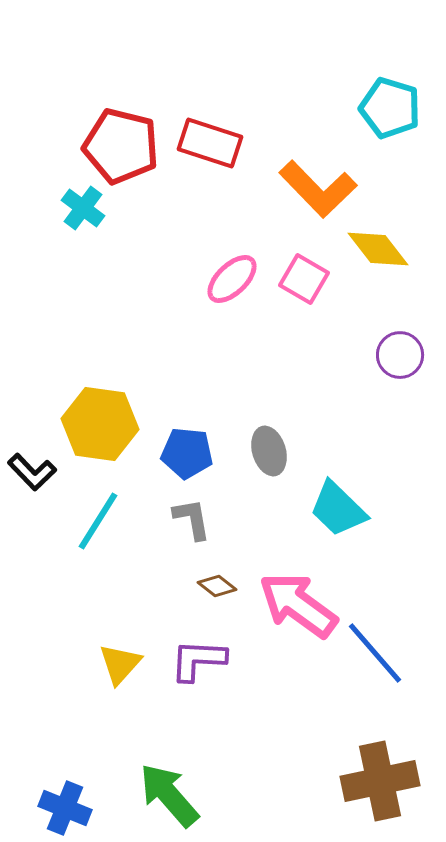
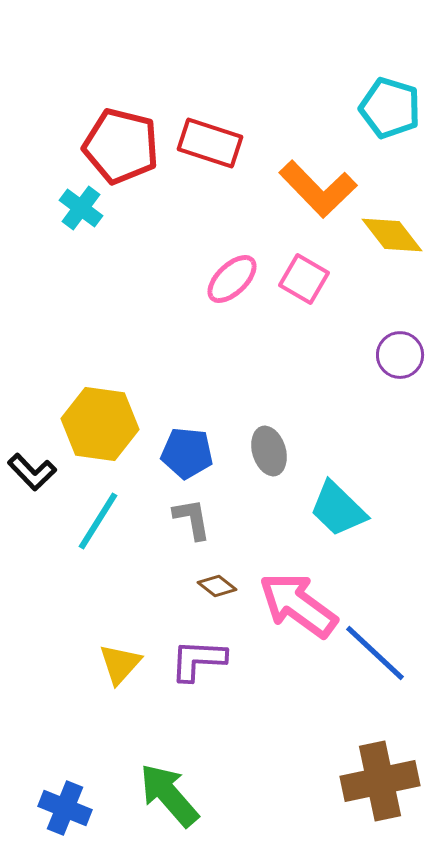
cyan cross: moved 2 px left
yellow diamond: moved 14 px right, 14 px up
blue line: rotated 6 degrees counterclockwise
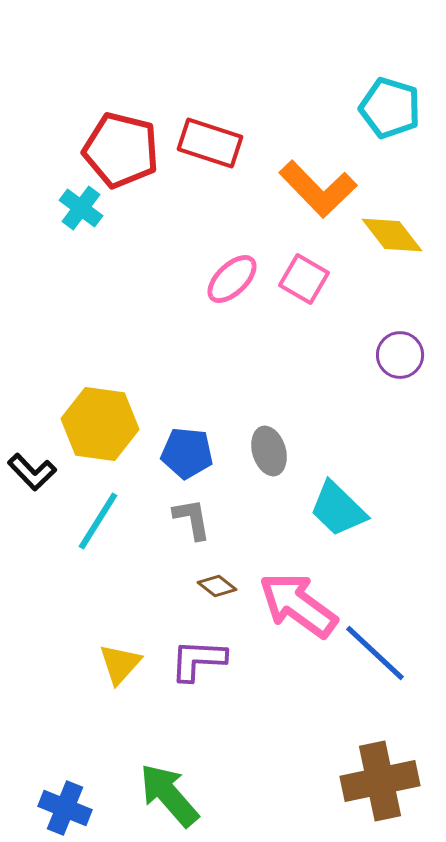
red pentagon: moved 4 px down
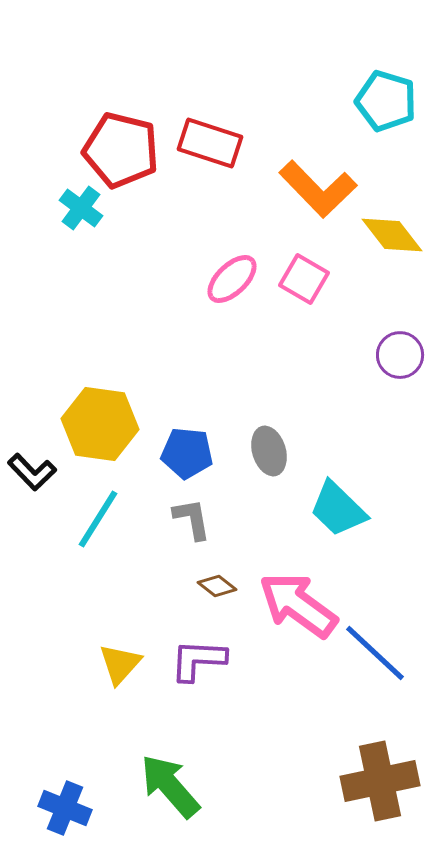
cyan pentagon: moved 4 px left, 7 px up
cyan line: moved 2 px up
green arrow: moved 1 px right, 9 px up
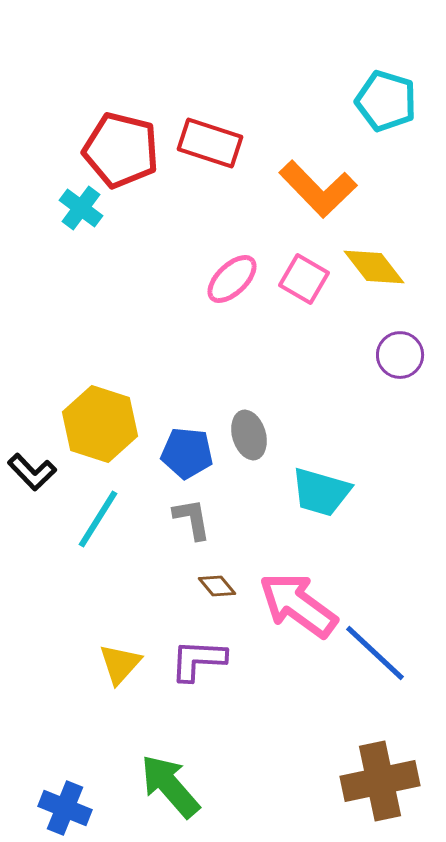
yellow diamond: moved 18 px left, 32 px down
yellow hexagon: rotated 10 degrees clockwise
gray ellipse: moved 20 px left, 16 px up
cyan trapezoid: moved 17 px left, 17 px up; rotated 28 degrees counterclockwise
brown diamond: rotated 12 degrees clockwise
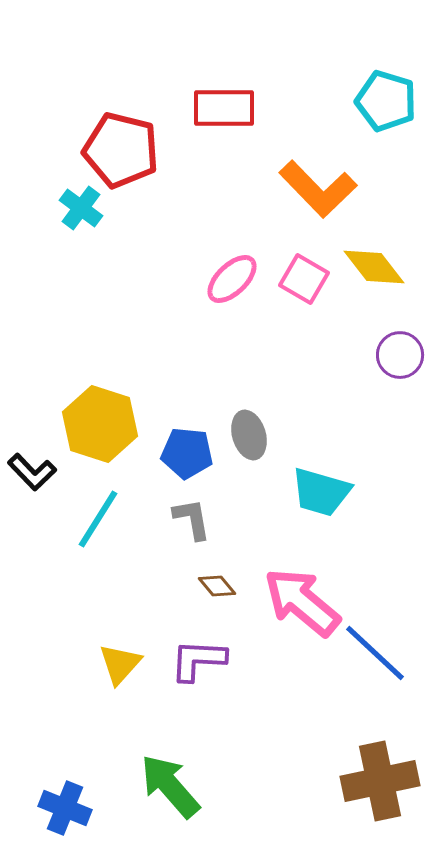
red rectangle: moved 14 px right, 35 px up; rotated 18 degrees counterclockwise
pink arrow: moved 4 px right, 3 px up; rotated 4 degrees clockwise
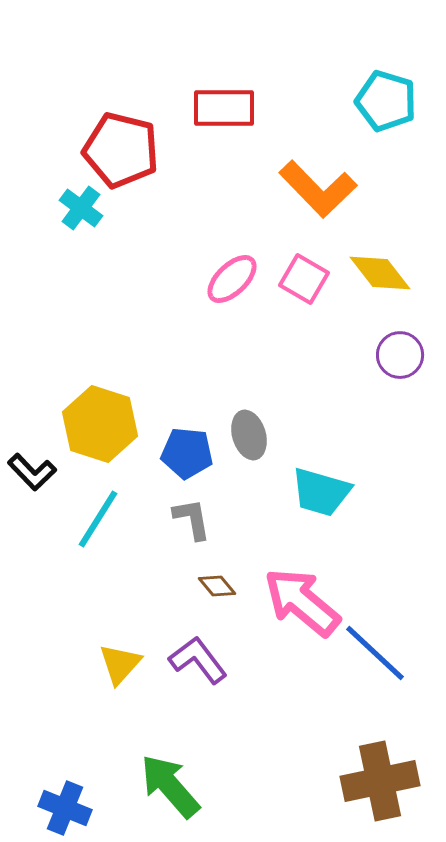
yellow diamond: moved 6 px right, 6 px down
purple L-shape: rotated 50 degrees clockwise
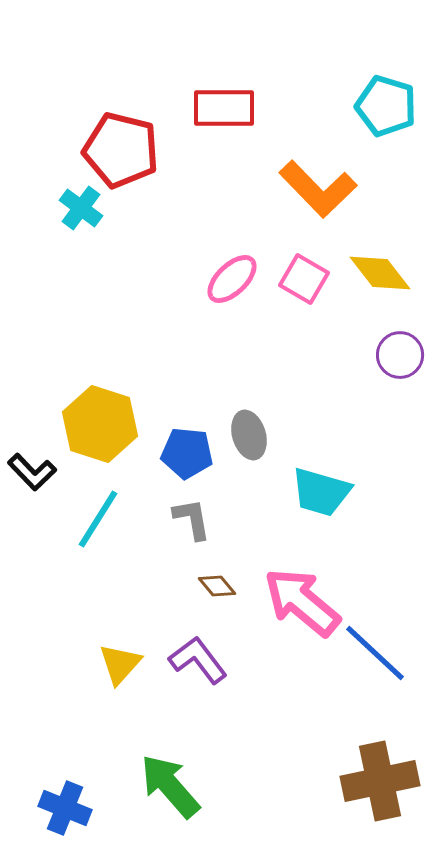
cyan pentagon: moved 5 px down
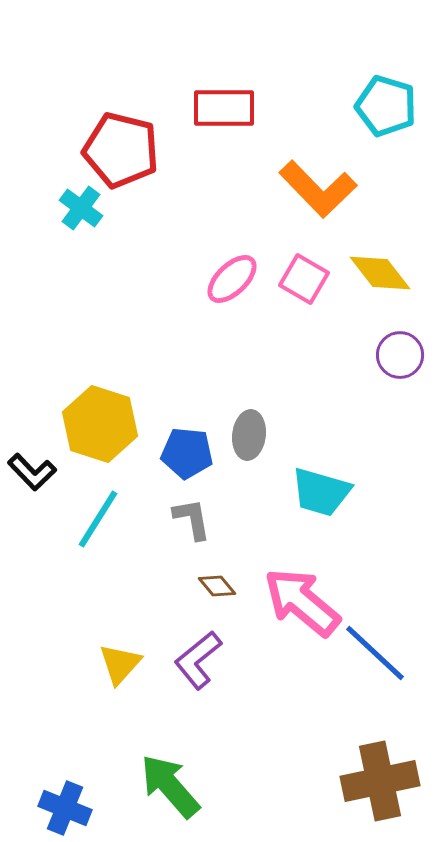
gray ellipse: rotated 24 degrees clockwise
purple L-shape: rotated 92 degrees counterclockwise
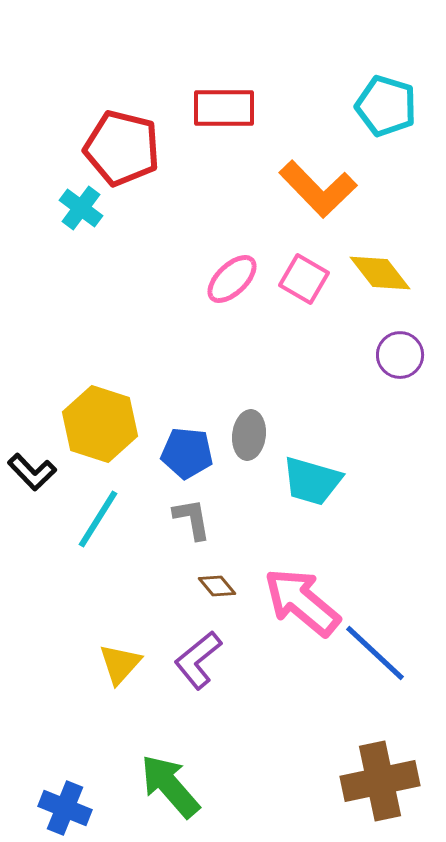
red pentagon: moved 1 px right, 2 px up
cyan trapezoid: moved 9 px left, 11 px up
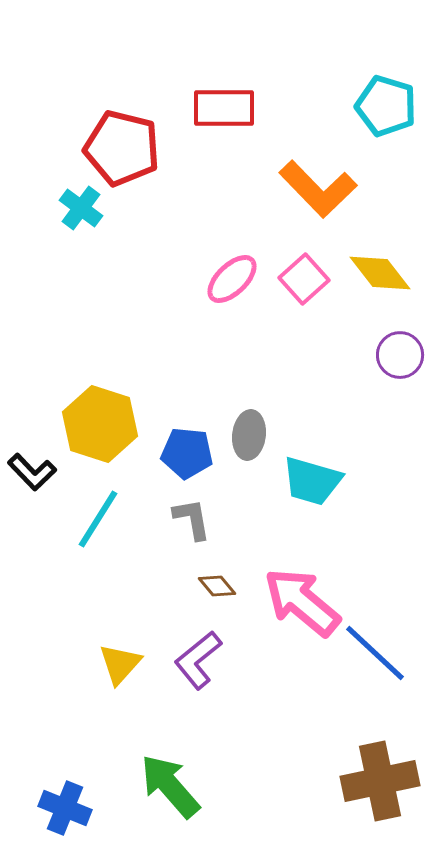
pink square: rotated 18 degrees clockwise
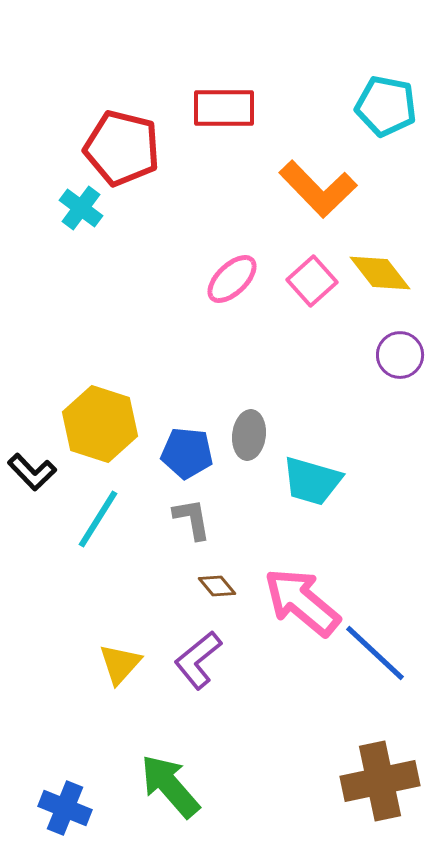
cyan pentagon: rotated 6 degrees counterclockwise
pink square: moved 8 px right, 2 px down
